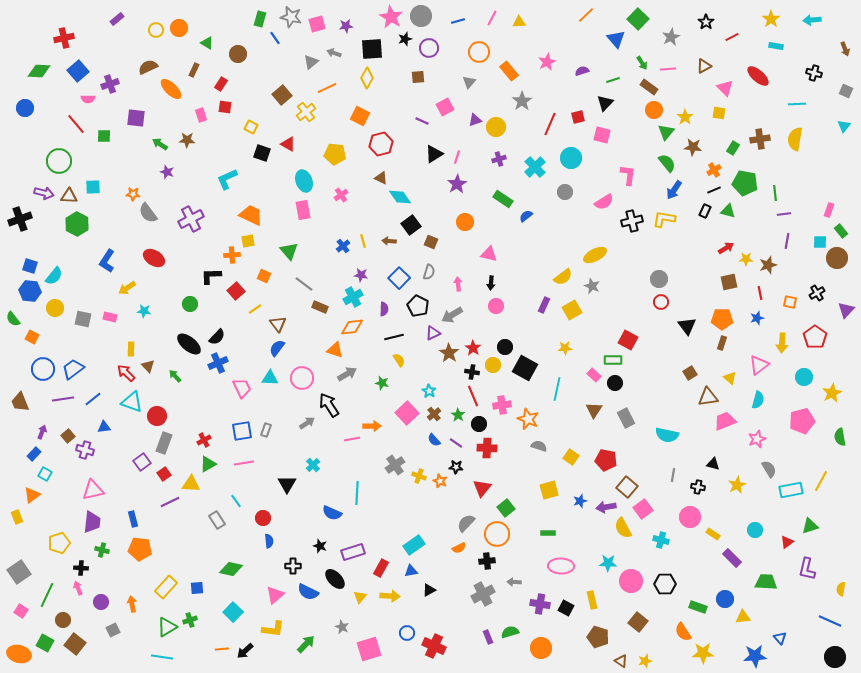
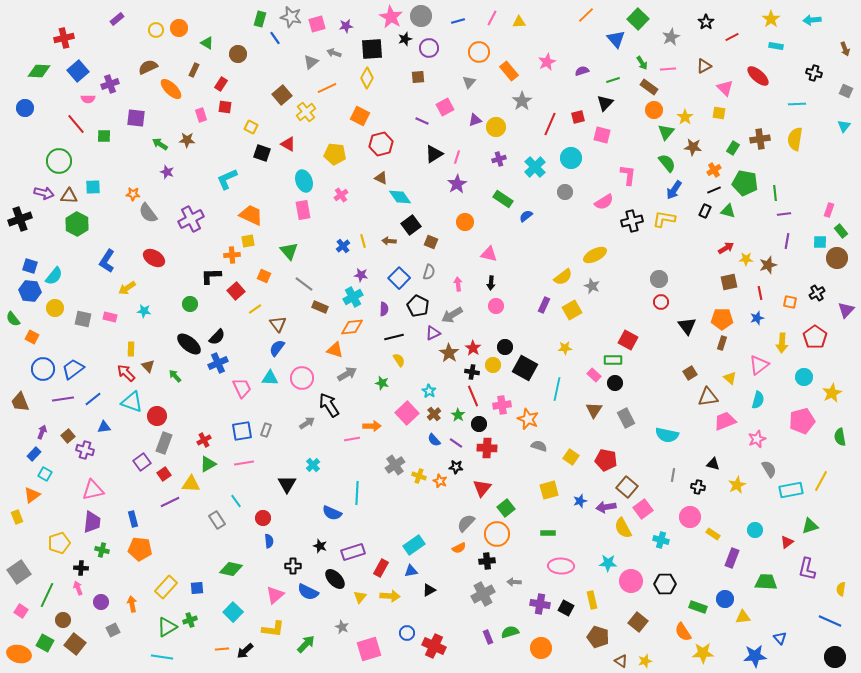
purple rectangle at (732, 558): rotated 66 degrees clockwise
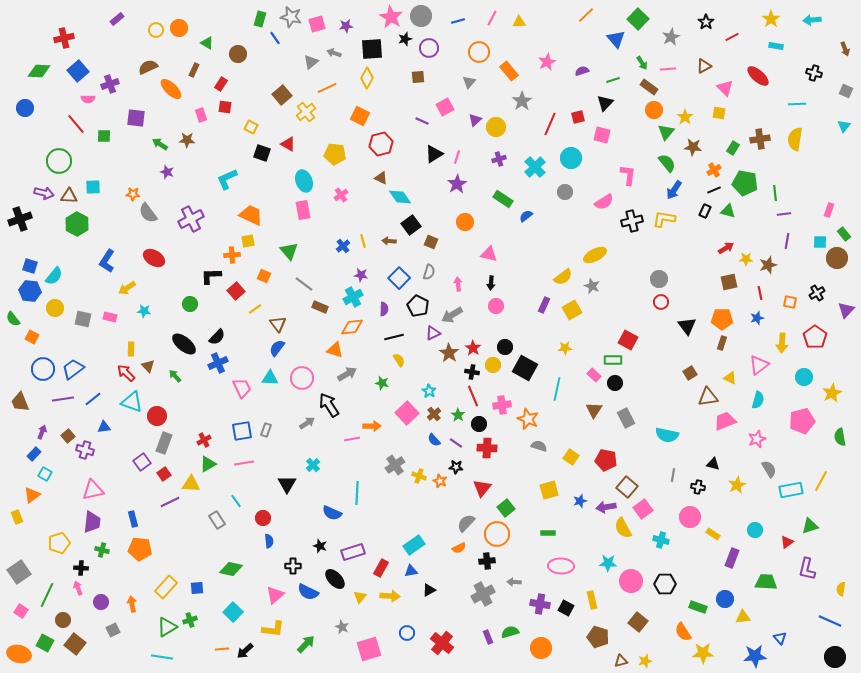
purple triangle at (475, 120): rotated 24 degrees counterclockwise
green rectangle at (841, 231): moved 3 px right, 3 px down
black ellipse at (189, 344): moved 5 px left
yellow triangle at (730, 378): rotated 16 degrees counterclockwise
red cross at (434, 646): moved 8 px right, 3 px up; rotated 15 degrees clockwise
brown triangle at (621, 661): rotated 48 degrees counterclockwise
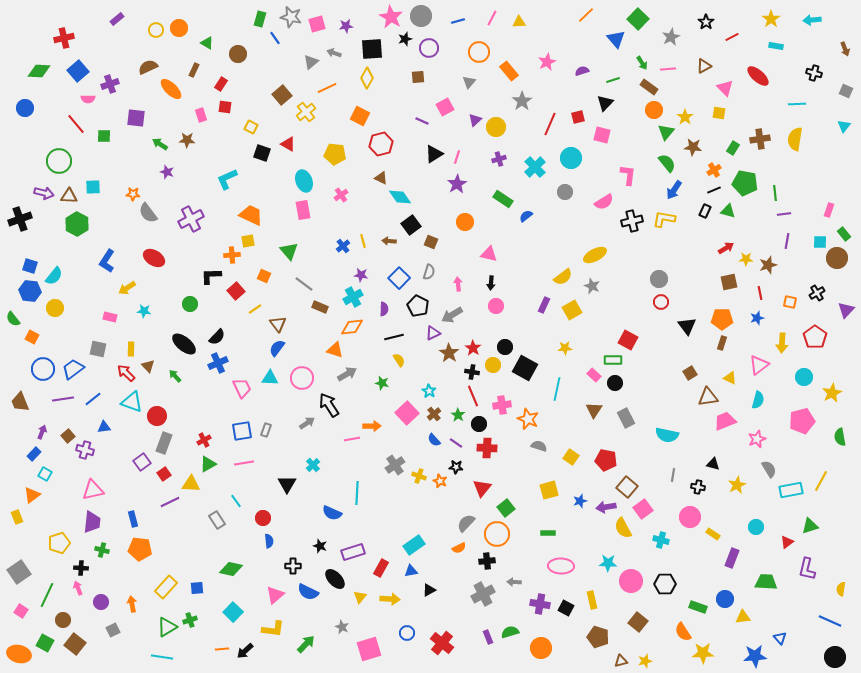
gray square at (83, 319): moved 15 px right, 30 px down
cyan circle at (755, 530): moved 1 px right, 3 px up
yellow arrow at (390, 596): moved 3 px down
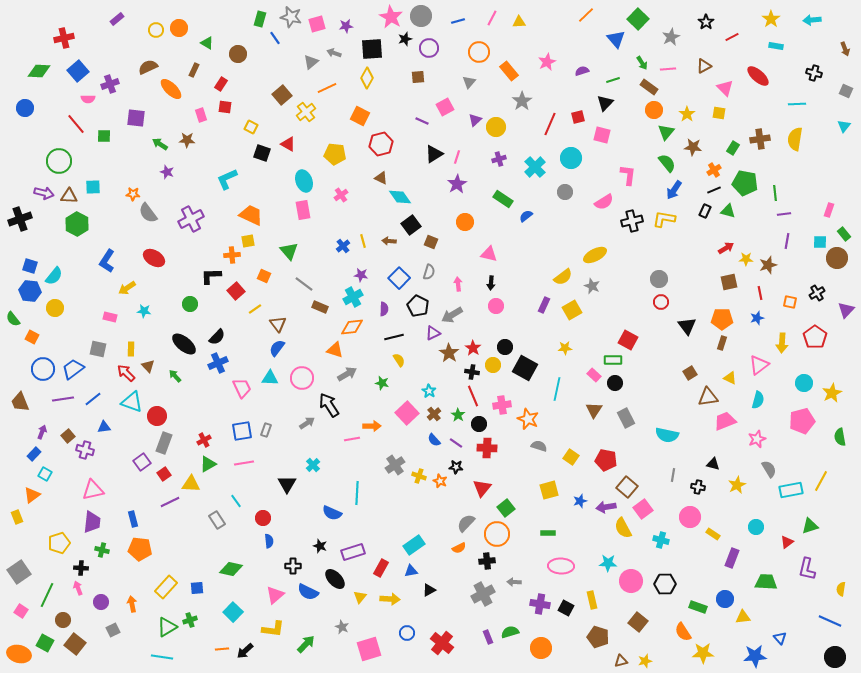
yellow star at (685, 117): moved 2 px right, 3 px up
cyan circle at (804, 377): moved 6 px down
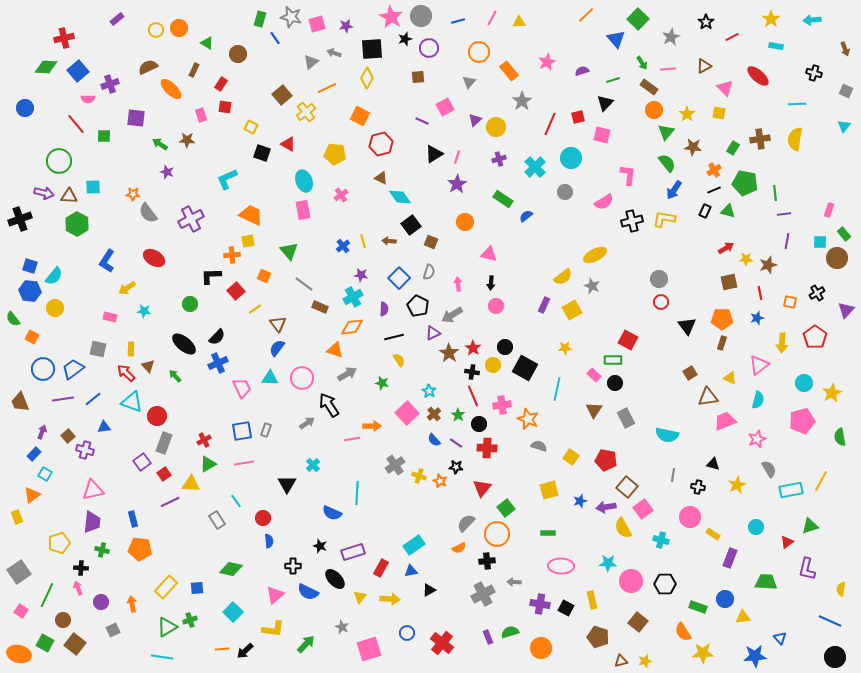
green diamond at (39, 71): moved 7 px right, 4 px up
purple rectangle at (732, 558): moved 2 px left
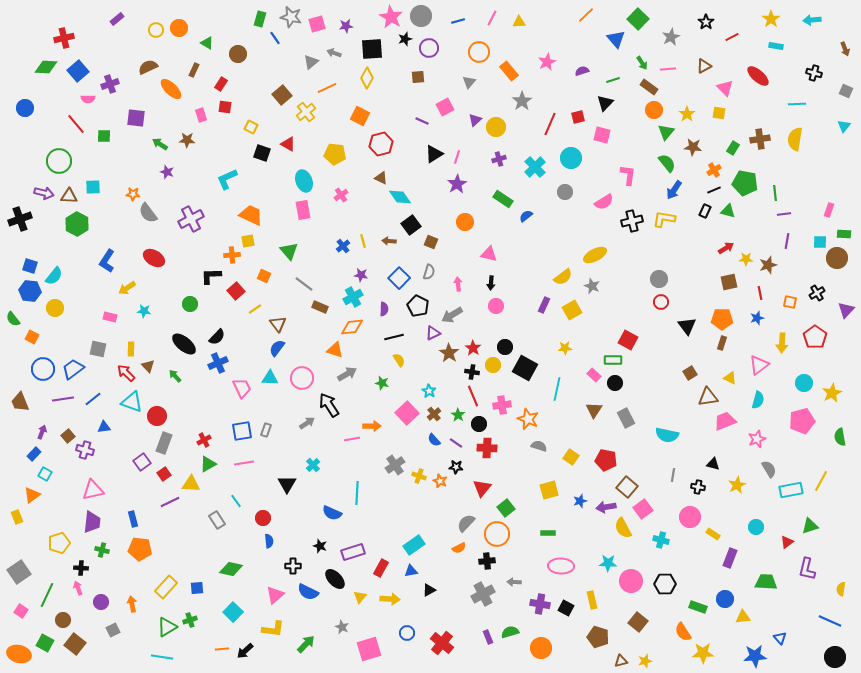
green rectangle at (844, 234): rotated 48 degrees counterclockwise
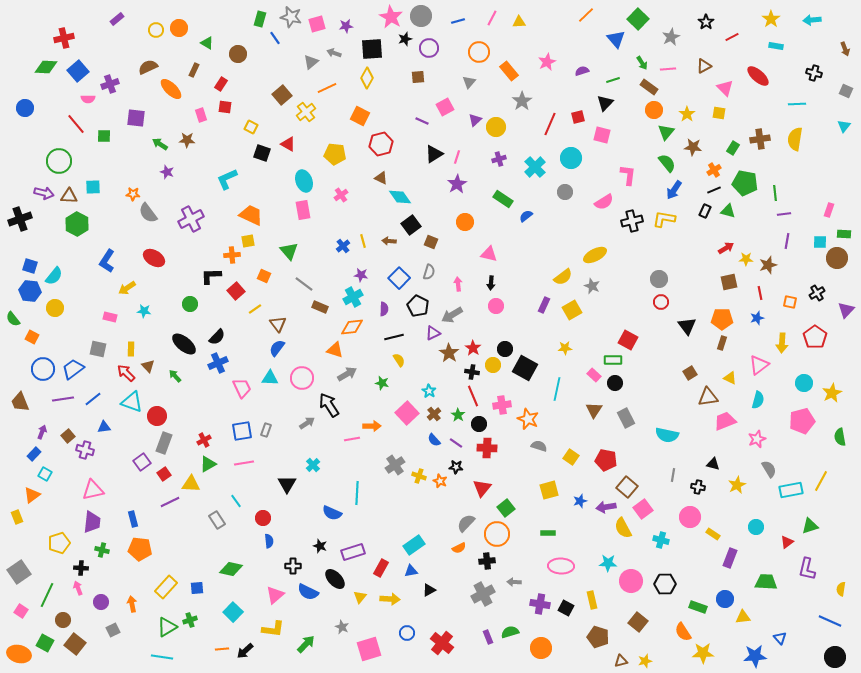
black circle at (505, 347): moved 2 px down
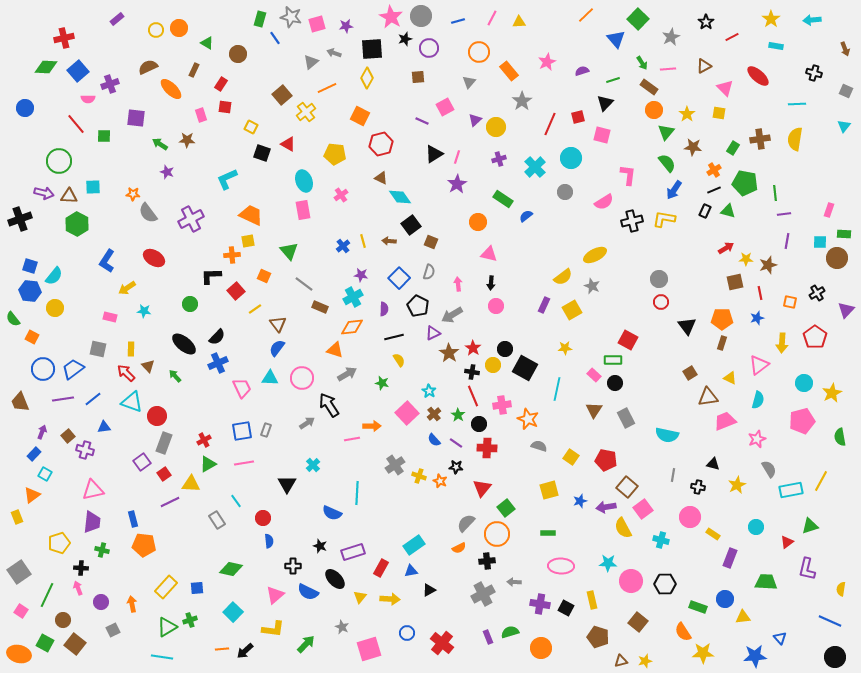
orange circle at (465, 222): moved 13 px right
brown square at (729, 282): moved 6 px right
orange pentagon at (140, 549): moved 4 px right, 4 px up
